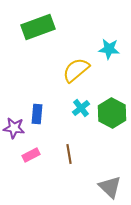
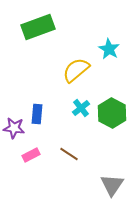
cyan star: rotated 25 degrees clockwise
brown line: rotated 48 degrees counterclockwise
gray triangle: moved 2 px right, 2 px up; rotated 20 degrees clockwise
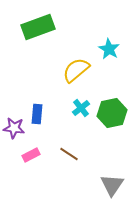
green hexagon: rotated 20 degrees clockwise
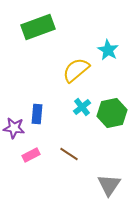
cyan star: moved 1 px left, 1 px down
cyan cross: moved 1 px right, 1 px up
gray triangle: moved 3 px left
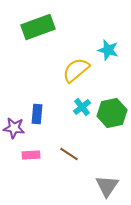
cyan star: rotated 15 degrees counterclockwise
pink rectangle: rotated 24 degrees clockwise
gray triangle: moved 2 px left, 1 px down
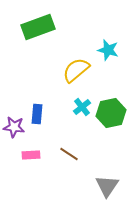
green hexagon: moved 1 px left
purple star: moved 1 px up
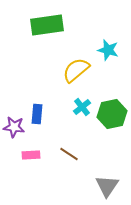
green rectangle: moved 9 px right, 2 px up; rotated 12 degrees clockwise
green hexagon: moved 1 px right, 1 px down
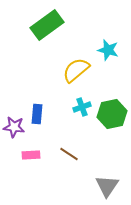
green rectangle: rotated 28 degrees counterclockwise
cyan cross: rotated 18 degrees clockwise
